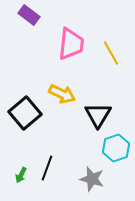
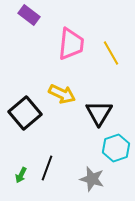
black triangle: moved 1 px right, 2 px up
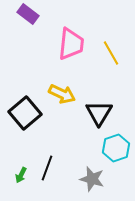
purple rectangle: moved 1 px left, 1 px up
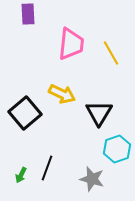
purple rectangle: rotated 50 degrees clockwise
cyan hexagon: moved 1 px right, 1 px down
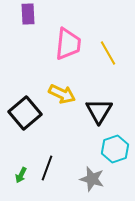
pink trapezoid: moved 3 px left
yellow line: moved 3 px left
black triangle: moved 2 px up
cyan hexagon: moved 2 px left
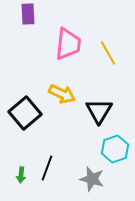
green arrow: rotated 21 degrees counterclockwise
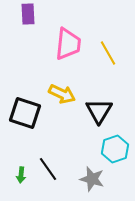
black square: rotated 32 degrees counterclockwise
black line: moved 1 px right, 1 px down; rotated 55 degrees counterclockwise
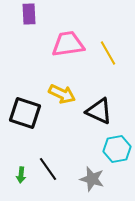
purple rectangle: moved 1 px right
pink trapezoid: rotated 104 degrees counterclockwise
black triangle: rotated 36 degrees counterclockwise
cyan hexagon: moved 2 px right; rotated 8 degrees clockwise
